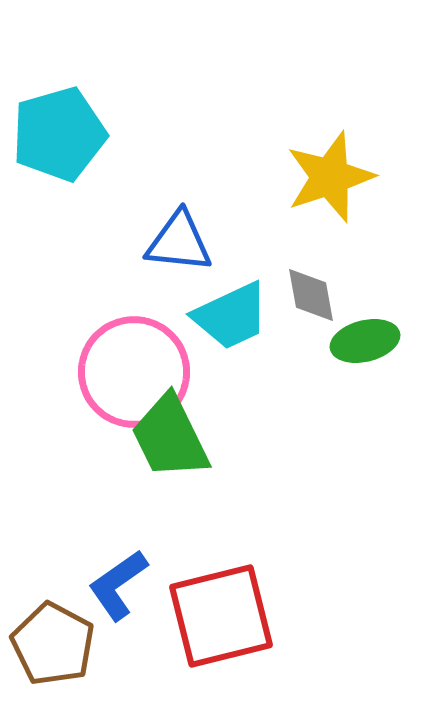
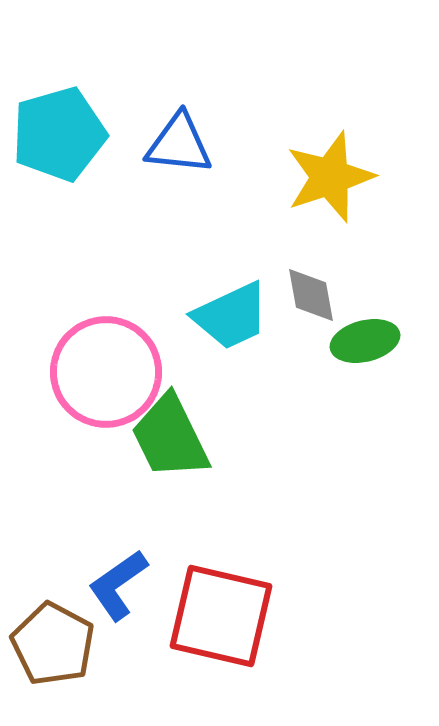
blue triangle: moved 98 px up
pink circle: moved 28 px left
red square: rotated 27 degrees clockwise
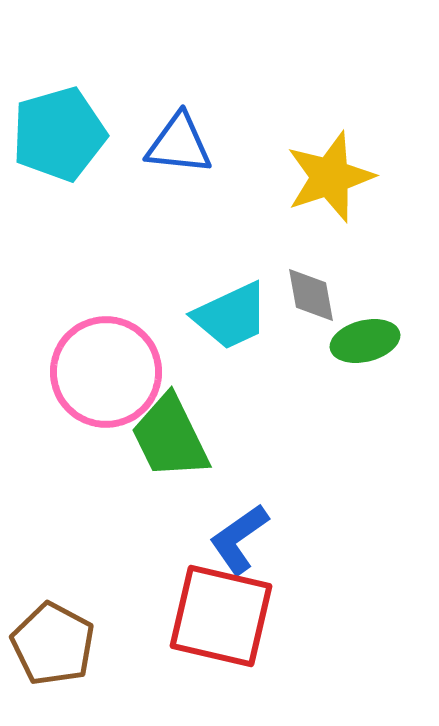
blue L-shape: moved 121 px right, 46 px up
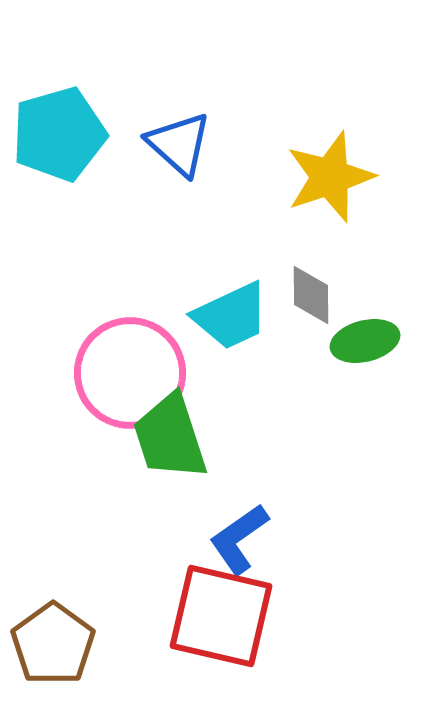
blue triangle: rotated 36 degrees clockwise
gray diamond: rotated 10 degrees clockwise
pink circle: moved 24 px right, 1 px down
green trapezoid: rotated 8 degrees clockwise
brown pentagon: rotated 8 degrees clockwise
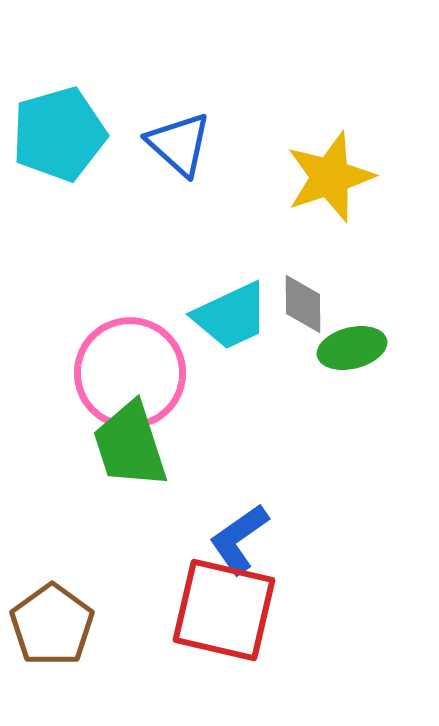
gray diamond: moved 8 px left, 9 px down
green ellipse: moved 13 px left, 7 px down
green trapezoid: moved 40 px left, 8 px down
red square: moved 3 px right, 6 px up
brown pentagon: moved 1 px left, 19 px up
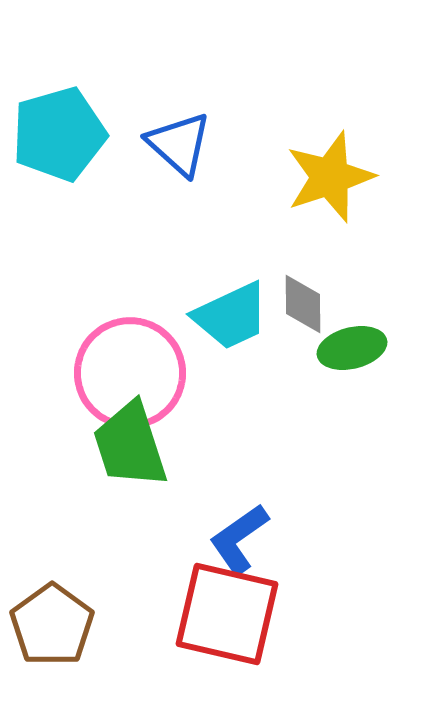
red square: moved 3 px right, 4 px down
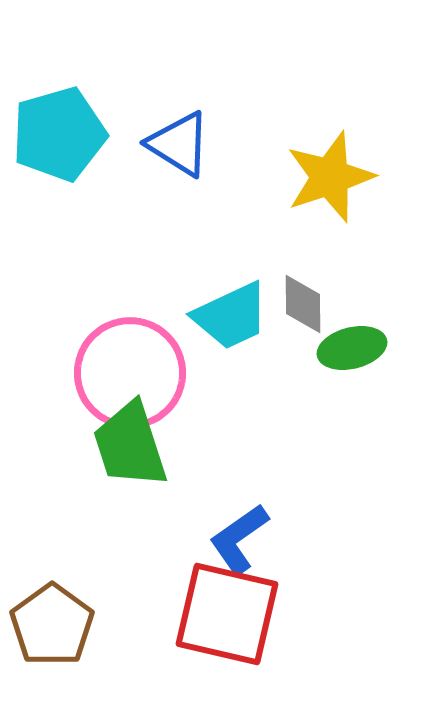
blue triangle: rotated 10 degrees counterclockwise
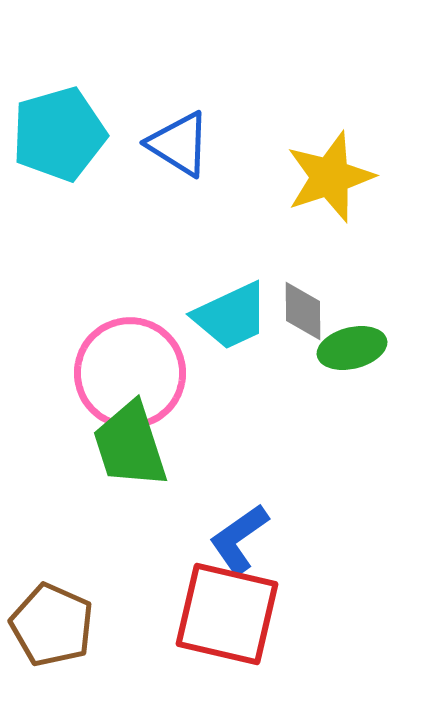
gray diamond: moved 7 px down
brown pentagon: rotated 12 degrees counterclockwise
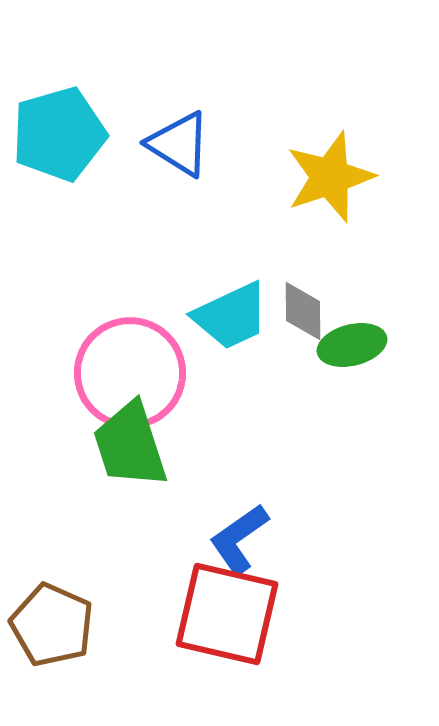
green ellipse: moved 3 px up
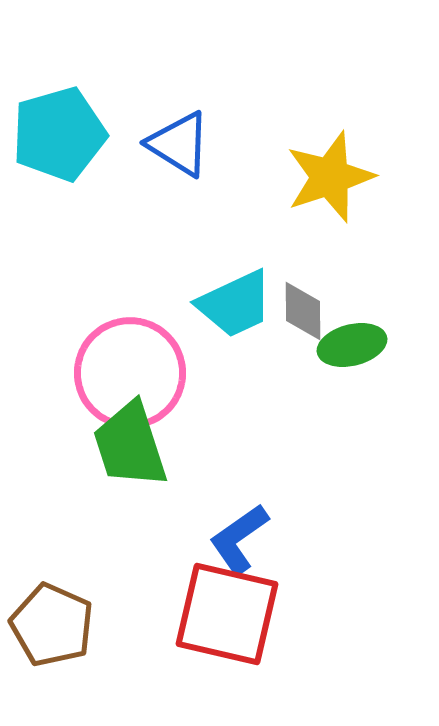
cyan trapezoid: moved 4 px right, 12 px up
